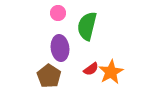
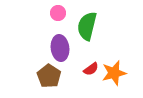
orange star: moved 3 px right, 1 px down; rotated 15 degrees clockwise
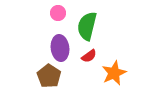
red semicircle: moved 2 px left, 13 px up
orange star: rotated 10 degrees counterclockwise
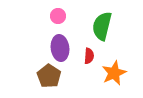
pink circle: moved 3 px down
green semicircle: moved 15 px right
red semicircle: rotated 49 degrees counterclockwise
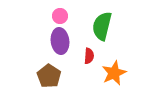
pink circle: moved 2 px right
purple ellipse: moved 7 px up
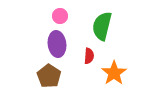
purple ellipse: moved 3 px left, 3 px down
orange star: rotated 10 degrees counterclockwise
